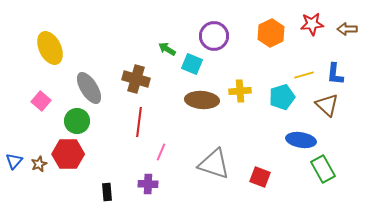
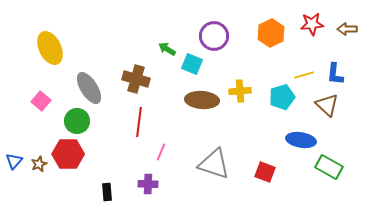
green rectangle: moved 6 px right, 2 px up; rotated 32 degrees counterclockwise
red square: moved 5 px right, 5 px up
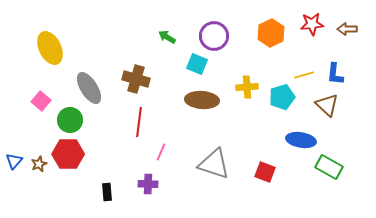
green arrow: moved 12 px up
cyan square: moved 5 px right
yellow cross: moved 7 px right, 4 px up
green circle: moved 7 px left, 1 px up
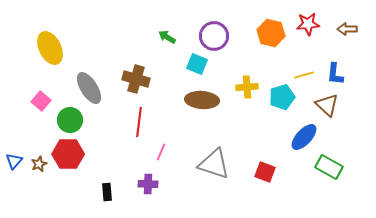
red star: moved 4 px left
orange hexagon: rotated 20 degrees counterclockwise
blue ellipse: moved 3 px right, 3 px up; rotated 56 degrees counterclockwise
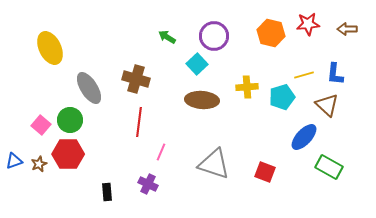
cyan square: rotated 25 degrees clockwise
pink square: moved 24 px down
blue triangle: rotated 30 degrees clockwise
purple cross: rotated 24 degrees clockwise
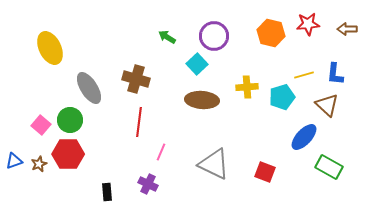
gray triangle: rotated 8 degrees clockwise
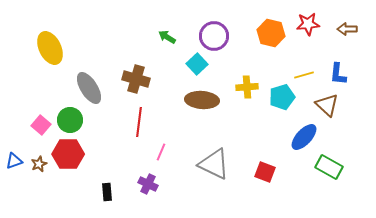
blue L-shape: moved 3 px right
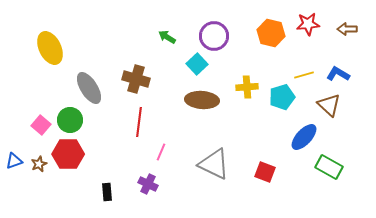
blue L-shape: rotated 115 degrees clockwise
brown triangle: moved 2 px right
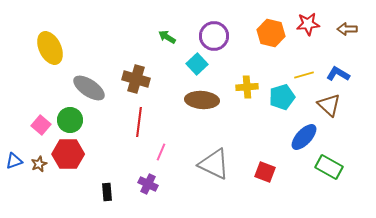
gray ellipse: rotated 24 degrees counterclockwise
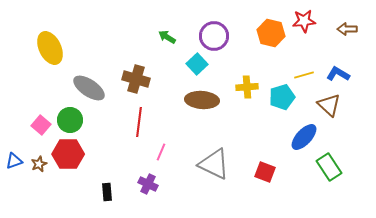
red star: moved 4 px left, 3 px up
green rectangle: rotated 28 degrees clockwise
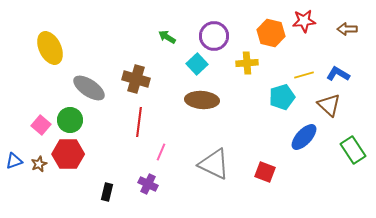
yellow cross: moved 24 px up
green rectangle: moved 24 px right, 17 px up
black rectangle: rotated 18 degrees clockwise
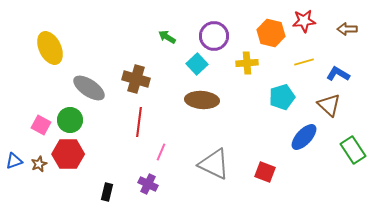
yellow line: moved 13 px up
pink square: rotated 12 degrees counterclockwise
